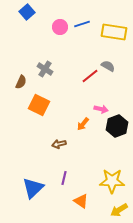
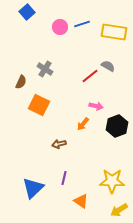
pink arrow: moved 5 px left, 3 px up
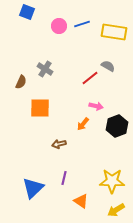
blue square: rotated 28 degrees counterclockwise
pink circle: moved 1 px left, 1 px up
red line: moved 2 px down
orange square: moved 1 px right, 3 px down; rotated 25 degrees counterclockwise
yellow arrow: moved 3 px left
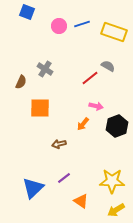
yellow rectangle: rotated 10 degrees clockwise
purple line: rotated 40 degrees clockwise
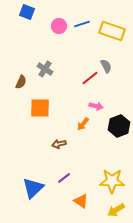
yellow rectangle: moved 2 px left, 1 px up
gray semicircle: moved 2 px left; rotated 32 degrees clockwise
black hexagon: moved 2 px right
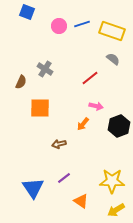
gray semicircle: moved 7 px right, 7 px up; rotated 24 degrees counterclockwise
blue triangle: rotated 20 degrees counterclockwise
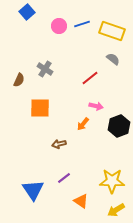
blue square: rotated 28 degrees clockwise
brown semicircle: moved 2 px left, 2 px up
blue triangle: moved 2 px down
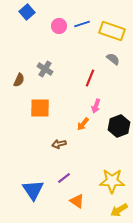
red line: rotated 30 degrees counterclockwise
pink arrow: rotated 96 degrees clockwise
orange triangle: moved 4 px left
yellow arrow: moved 3 px right
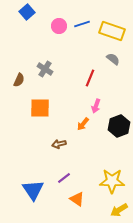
orange triangle: moved 2 px up
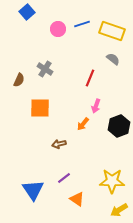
pink circle: moved 1 px left, 3 px down
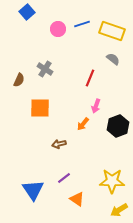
black hexagon: moved 1 px left
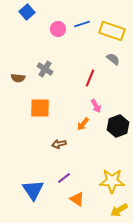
brown semicircle: moved 1 px left, 2 px up; rotated 72 degrees clockwise
pink arrow: rotated 48 degrees counterclockwise
